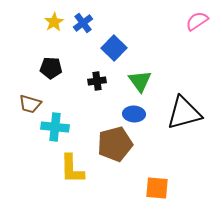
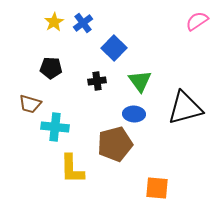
black triangle: moved 1 px right, 5 px up
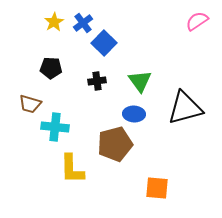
blue square: moved 10 px left, 5 px up
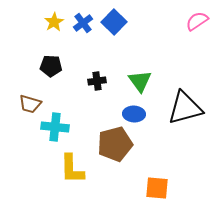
blue square: moved 10 px right, 21 px up
black pentagon: moved 2 px up
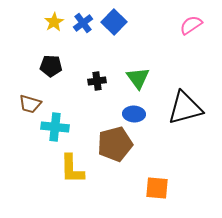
pink semicircle: moved 6 px left, 4 px down
green triangle: moved 2 px left, 3 px up
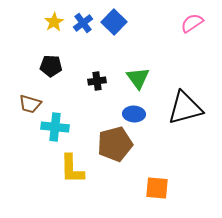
pink semicircle: moved 1 px right, 2 px up
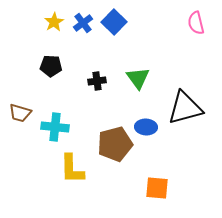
pink semicircle: moved 4 px right; rotated 70 degrees counterclockwise
brown trapezoid: moved 10 px left, 9 px down
blue ellipse: moved 12 px right, 13 px down
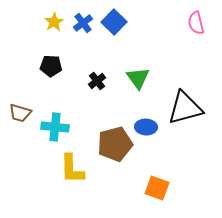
black cross: rotated 30 degrees counterclockwise
orange square: rotated 15 degrees clockwise
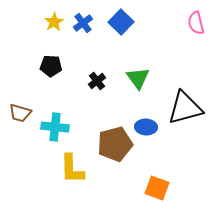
blue square: moved 7 px right
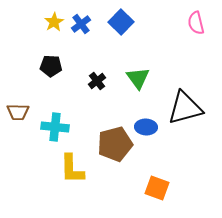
blue cross: moved 2 px left, 1 px down
brown trapezoid: moved 2 px left, 1 px up; rotated 15 degrees counterclockwise
